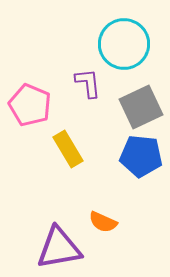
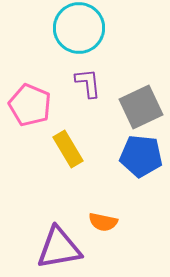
cyan circle: moved 45 px left, 16 px up
orange semicircle: rotated 12 degrees counterclockwise
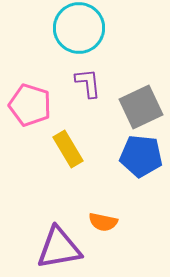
pink pentagon: rotated 6 degrees counterclockwise
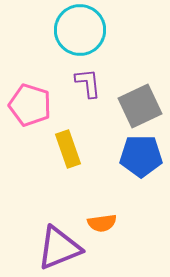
cyan circle: moved 1 px right, 2 px down
gray square: moved 1 px left, 1 px up
yellow rectangle: rotated 12 degrees clockwise
blue pentagon: rotated 6 degrees counterclockwise
orange semicircle: moved 1 px left, 1 px down; rotated 20 degrees counterclockwise
purple triangle: rotated 12 degrees counterclockwise
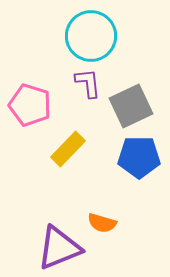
cyan circle: moved 11 px right, 6 px down
gray square: moved 9 px left
yellow rectangle: rotated 63 degrees clockwise
blue pentagon: moved 2 px left, 1 px down
orange semicircle: rotated 24 degrees clockwise
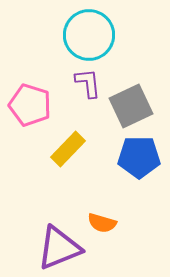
cyan circle: moved 2 px left, 1 px up
